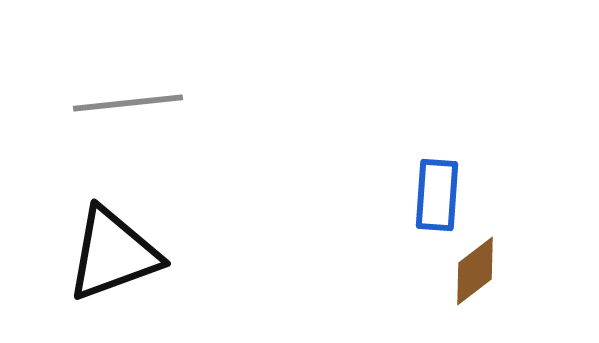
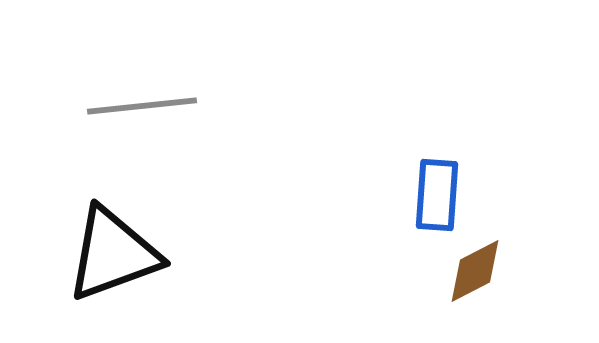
gray line: moved 14 px right, 3 px down
brown diamond: rotated 10 degrees clockwise
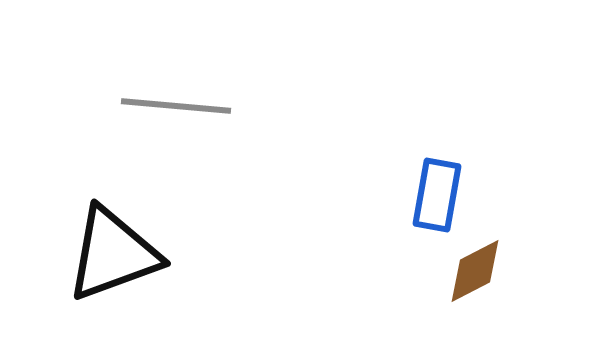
gray line: moved 34 px right; rotated 11 degrees clockwise
blue rectangle: rotated 6 degrees clockwise
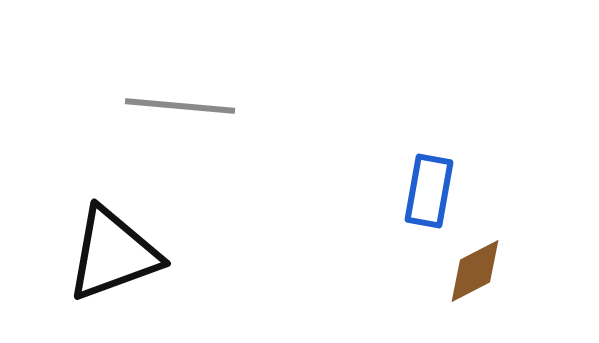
gray line: moved 4 px right
blue rectangle: moved 8 px left, 4 px up
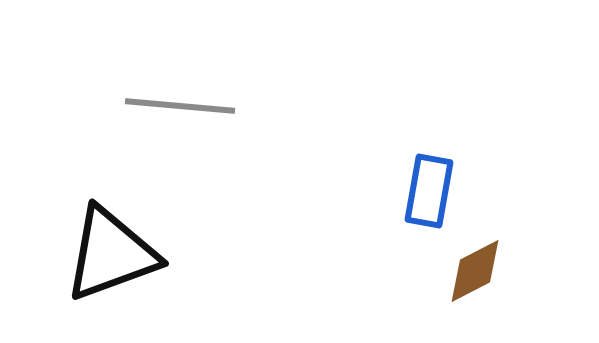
black triangle: moved 2 px left
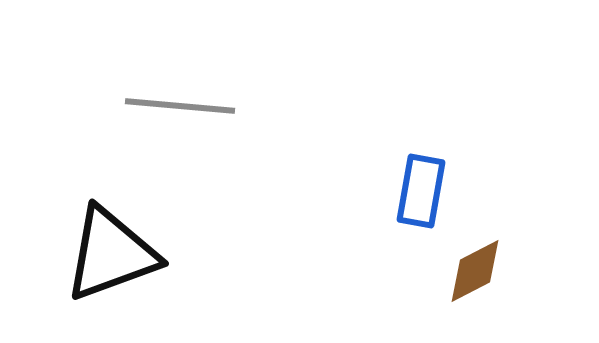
blue rectangle: moved 8 px left
